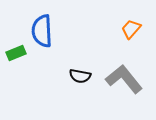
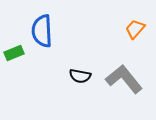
orange trapezoid: moved 4 px right
green rectangle: moved 2 px left
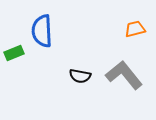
orange trapezoid: rotated 35 degrees clockwise
gray L-shape: moved 4 px up
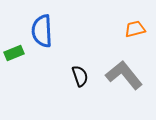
black semicircle: rotated 120 degrees counterclockwise
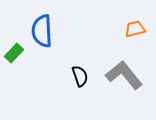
green rectangle: rotated 24 degrees counterclockwise
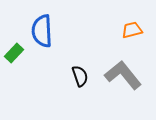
orange trapezoid: moved 3 px left, 1 px down
gray L-shape: moved 1 px left
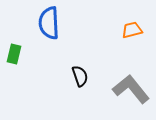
blue semicircle: moved 7 px right, 8 px up
green rectangle: moved 1 px down; rotated 30 degrees counterclockwise
gray L-shape: moved 8 px right, 14 px down
